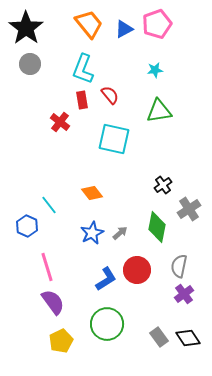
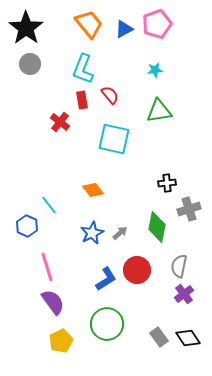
black cross: moved 4 px right, 2 px up; rotated 30 degrees clockwise
orange diamond: moved 1 px right, 3 px up
gray cross: rotated 15 degrees clockwise
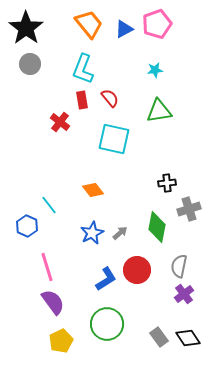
red semicircle: moved 3 px down
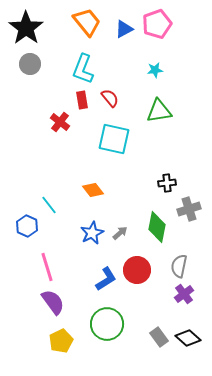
orange trapezoid: moved 2 px left, 2 px up
black diamond: rotated 15 degrees counterclockwise
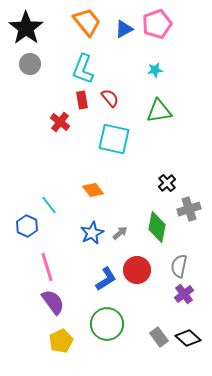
black cross: rotated 36 degrees counterclockwise
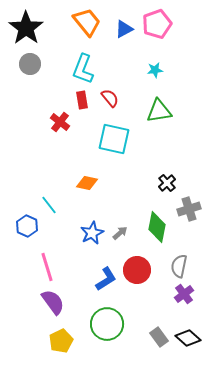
orange diamond: moved 6 px left, 7 px up; rotated 40 degrees counterclockwise
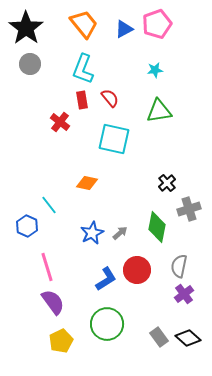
orange trapezoid: moved 3 px left, 2 px down
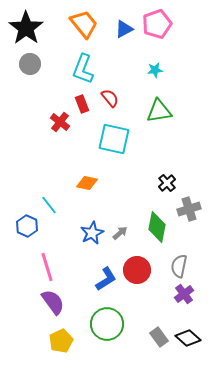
red rectangle: moved 4 px down; rotated 12 degrees counterclockwise
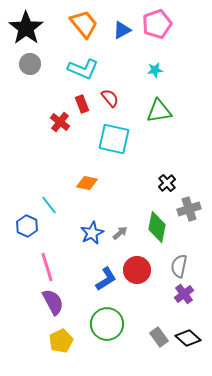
blue triangle: moved 2 px left, 1 px down
cyan L-shape: rotated 88 degrees counterclockwise
purple semicircle: rotated 8 degrees clockwise
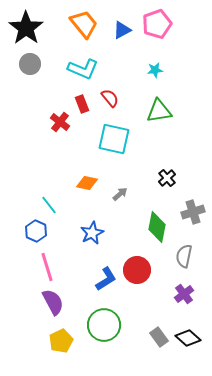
black cross: moved 5 px up
gray cross: moved 4 px right, 3 px down
blue hexagon: moved 9 px right, 5 px down
gray arrow: moved 39 px up
gray semicircle: moved 5 px right, 10 px up
green circle: moved 3 px left, 1 px down
